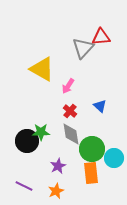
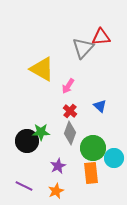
gray diamond: moved 1 px left, 1 px up; rotated 30 degrees clockwise
green circle: moved 1 px right, 1 px up
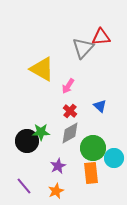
gray diamond: rotated 40 degrees clockwise
purple line: rotated 24 degrees clockwise
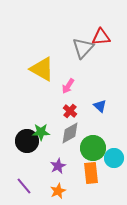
orange star: moved 2 px right
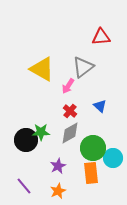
gray triangle: moved 19 px down; rotated 10 degrees clockwise
black circle: moved 1 px left, 1 px up
cyan circle: moved 1 px left
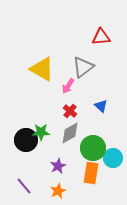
blue triangle: moved 1 px right
orange rectangle: rotated 15 degrees clockwise
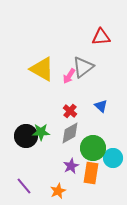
pink arrow: moved 1 px right, 10 px up
black circle: moved 4 px up
purple star: moved 13 px right
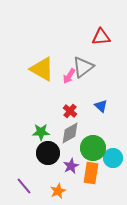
black circle: moved 22 px right, 17 px down
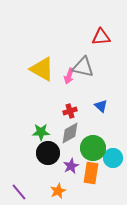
gray triangle: rotated 50 degrees clockwise
pink arrow: rotated 14 degrees counterclockwise
red cross: rotated 32 degrees clockwise
purple line: moved 5 px left, 6 px down
